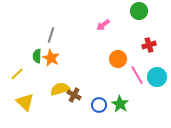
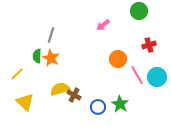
blue circle: moved 1 px left, 2 px down
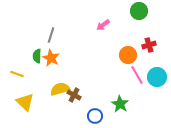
orange circle: moved 10 px right, 4 px up
yellow line: rotated 64 degrees clockwise
blue circle: moved 3 px left, 9 px down
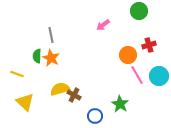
gray line: rotated 28 degrees counterclockwise
cyan circle: moved 2 px right, 1 px up
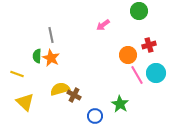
cyan circle: moved 3 px left, 3 px up
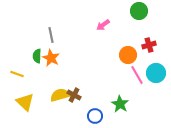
yellow semicircle: moved 6 px down
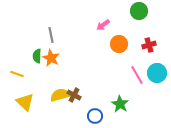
orange circle: moved 9 px left, 11 px up
cyan circle: moved 1 px right
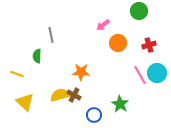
orange circle: moved 1 px left, 1 px up
orange star: moved 30 px right, 14 px down; rotated 24 degrees counterclockwise
pink line: moved 3 px right
blue circle: moved 1 px left, 1 px up
